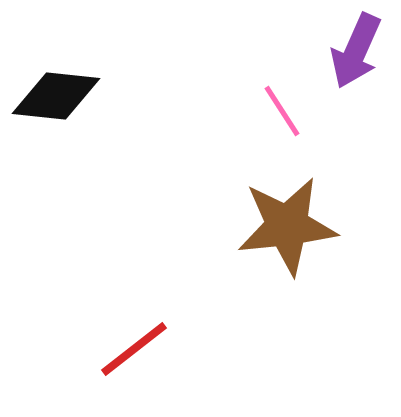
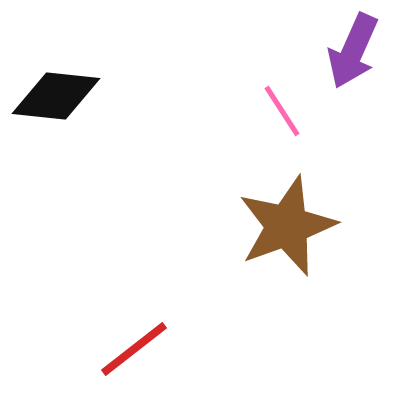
purple arrow: moved 3 px left
brown star: rotated 14 degrees counterclockwise
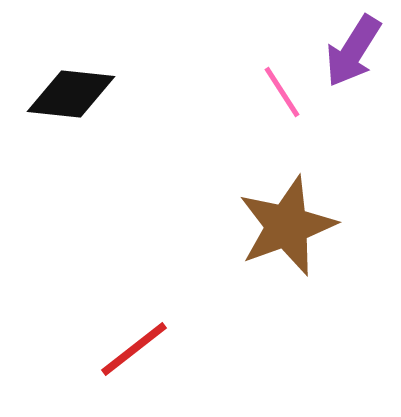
purple arrow: rotated 8 degrees clockwise
black diamond: moved 15 px right, 2 px up
pink line: moved 19 px up
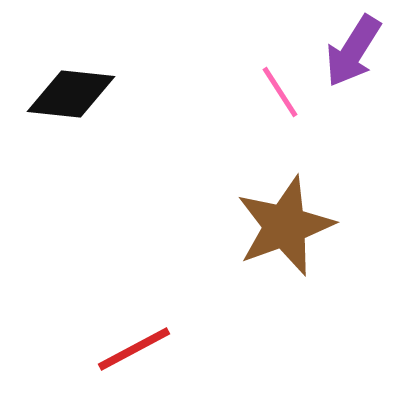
pink line: moved 2 px left
brown star: moved 2 px left
red line: rotated 10 degrees clockwise
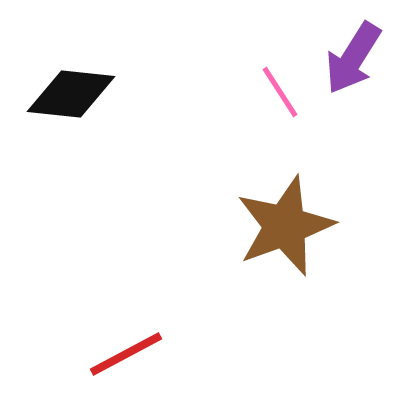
purple arrow: moved 7 px down
red line: moved 8 px left, 5 px down
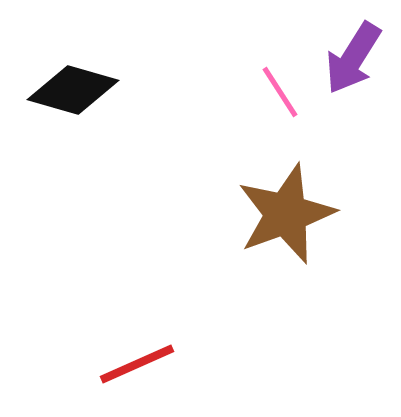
black diamond: moved 2 px right, 4 px up; rotated 10 degrees clockwise
brown star: moved 1 px right, 12 px up
red line: moved 11 px right, 10 px down; rotated 4 degrees clockwise
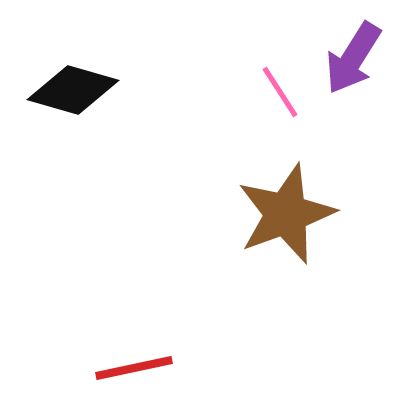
red line: moved 3 px left, 4 px down; rotated 12 degrees clockwise
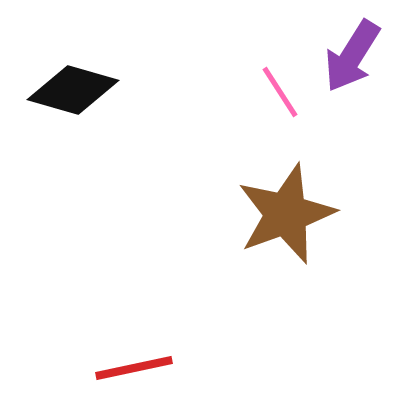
purple arrow: moved 1 px left, 2 px up
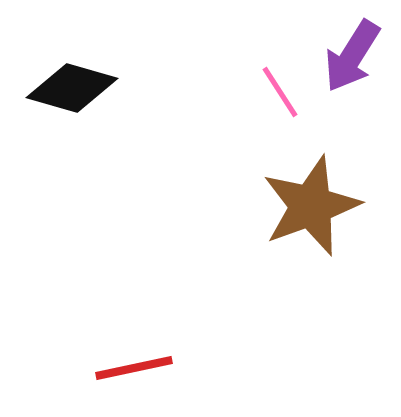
black diamond: moved 1 px left, 2 px up
brown star: moved 25 px right, 8 px up
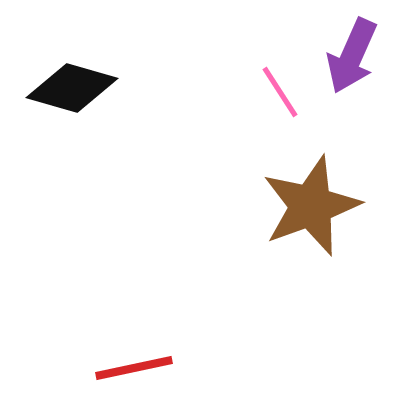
purple arrow: rotated 8 degrees counterclockwise
